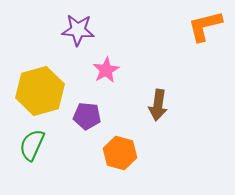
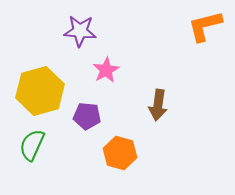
purple star: moved 2 px right, 1 px down
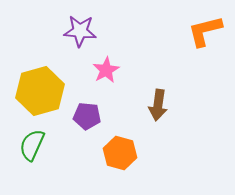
orange L-shape: moved 5 px down
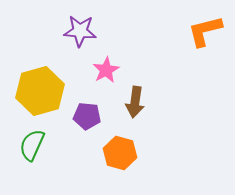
brown arrow: moved 23 px left, 3 px up
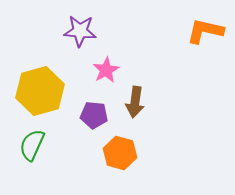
orange L-shape: rotated 27 degrees clockwise
purple pentagon: moved 7 px right, 1 px up
